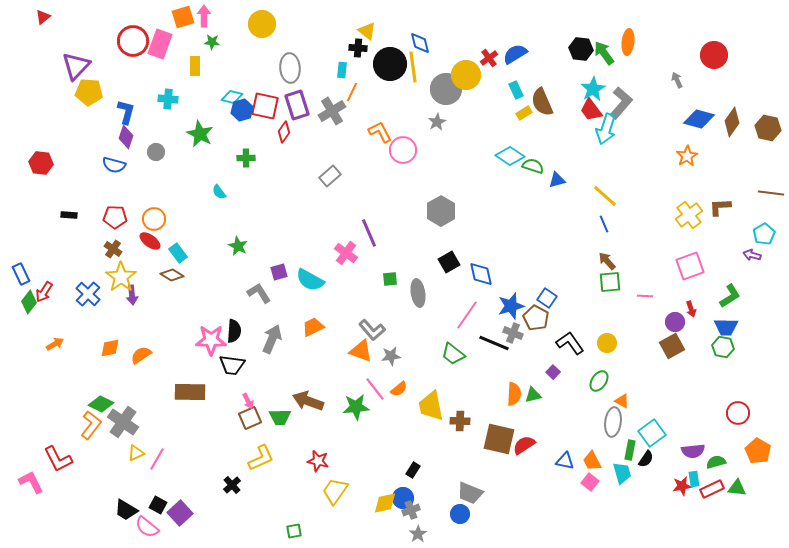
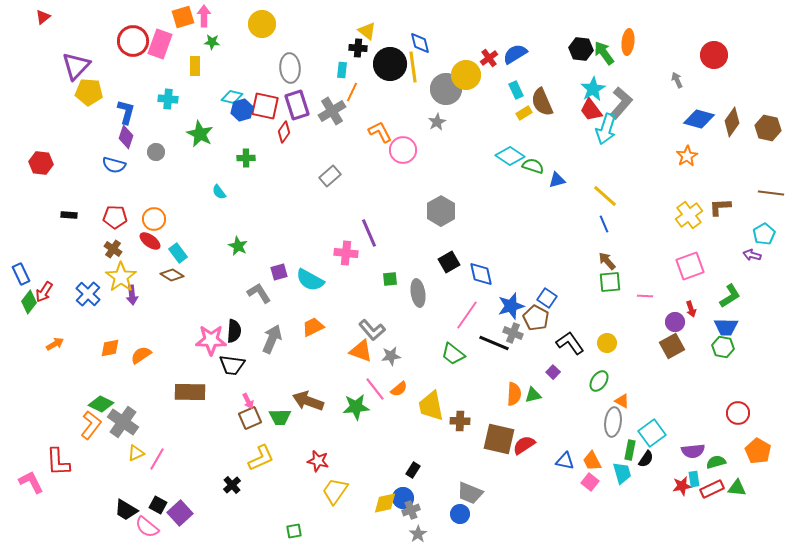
pink cross at (346, 253): rotated 30 degrees counterclockwise
red L-shape at (58, 459): moved 3 px down; rotated 24 degrees clockwise
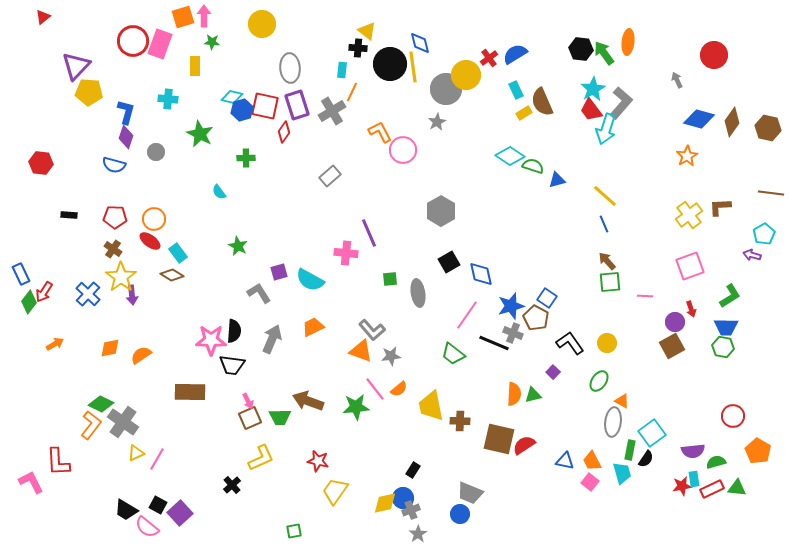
red circle at (738, 413): moved 5 px left, 3 px down
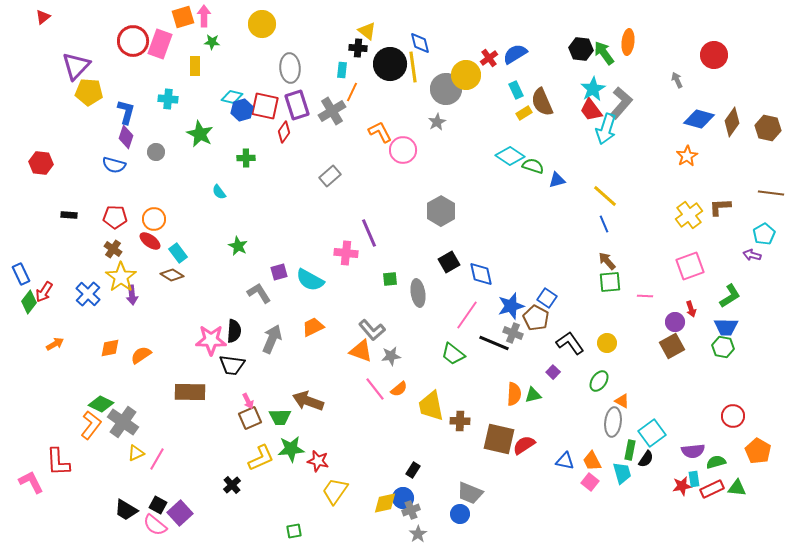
green star at (356, 407): moved 65 px left, 42 px down
pink semicircle at (147, 527): moved 8 px right, 2 px up
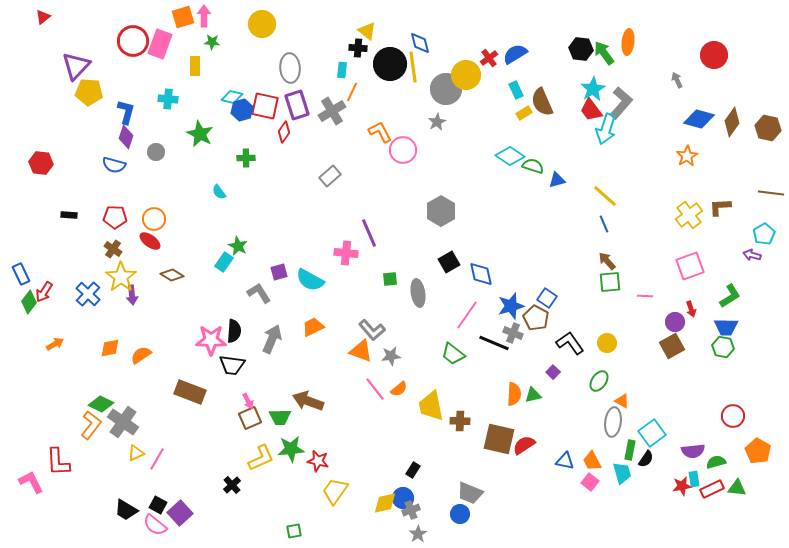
cyan rectangle at (178, 253): moved 46 px right, 9 px down; rotated 72 degrees clockwise
brown rectangle at (190, 392): rotated 20 degrees clockwise
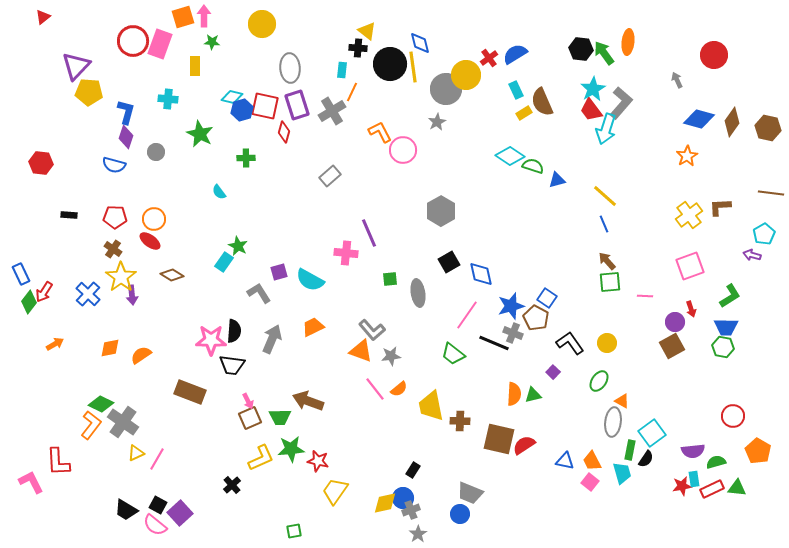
red diamond at (284, 132): rotated 20 degrees counterclockwise
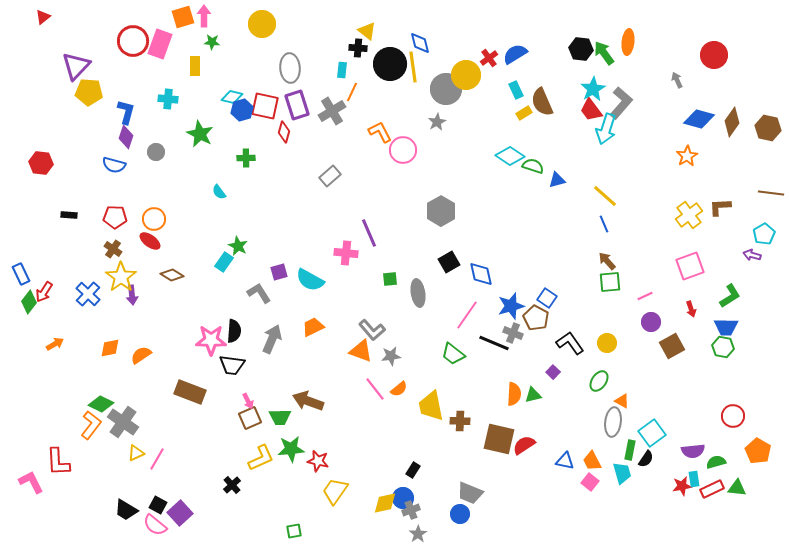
pink line at (645, 296): rotated 28 degrees counterclockwise
purple circle at (675, 322): moved 24 px left
